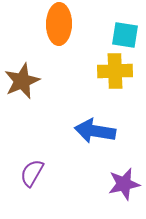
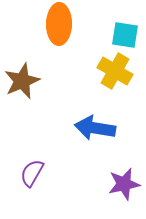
yellow cross: rotated 32 degrees clockwise
blue arrow: moved 3 px up
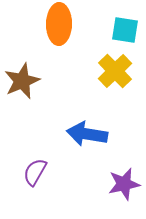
cyan square: moved 5 px up
yellow cross: rotated 16 degrees clockwise
blue arrow: moved 8 px left, 6 px down
purple semicircle: moved 3 px right, 1 px up
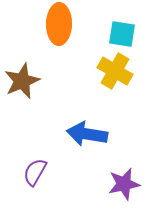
cyan square: moved 3 px left, 4 px down
yellow cross: rotated 16 degrees counterclockwise
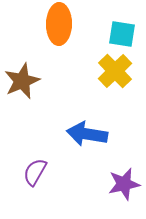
yellow cross: rotated 16 degrees clockwise
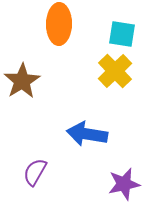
brown star: rotated 9 degrees counterclockwise
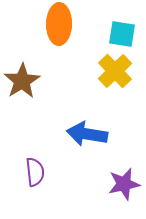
purple semicircle: rotated 144 degrees clockwise
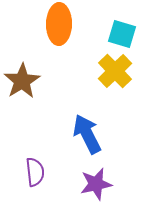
cyan square: rotated 8 degrees clockwise
blue arrow: rotated 54 degrees clockwise
purple star: moved 28 px left
